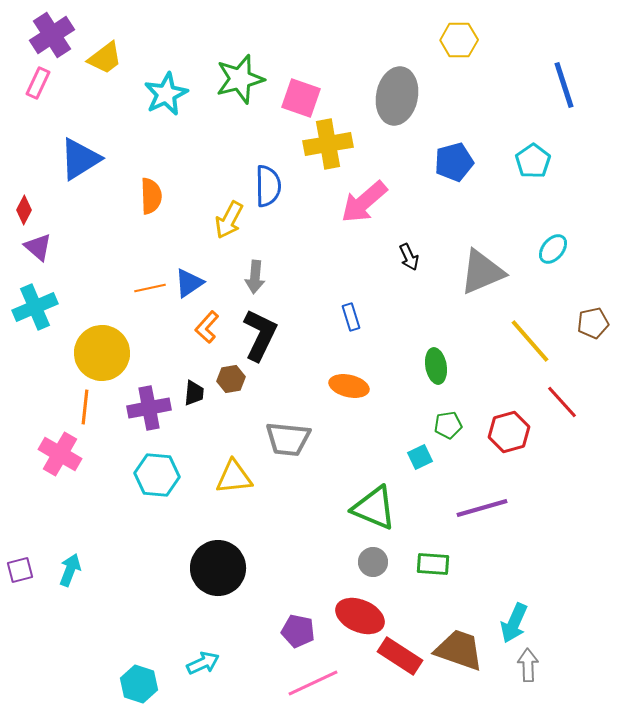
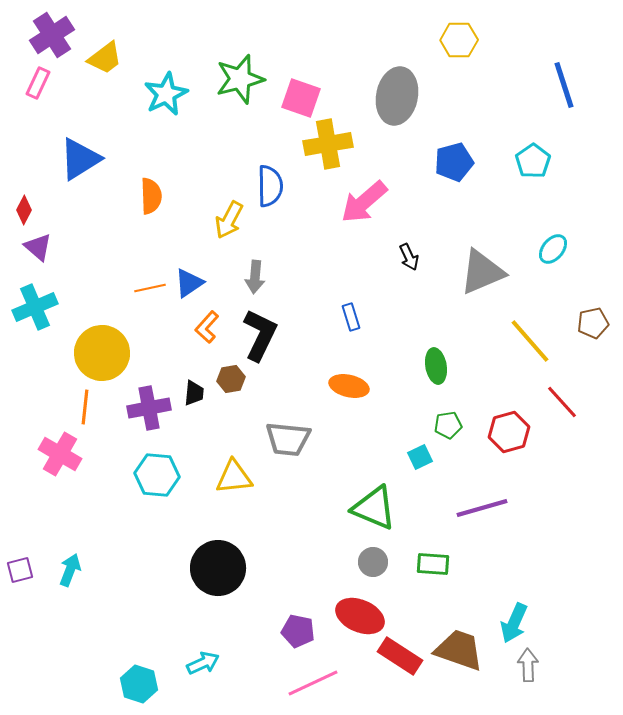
blue semicircle at (268, 186): moved 2 px right
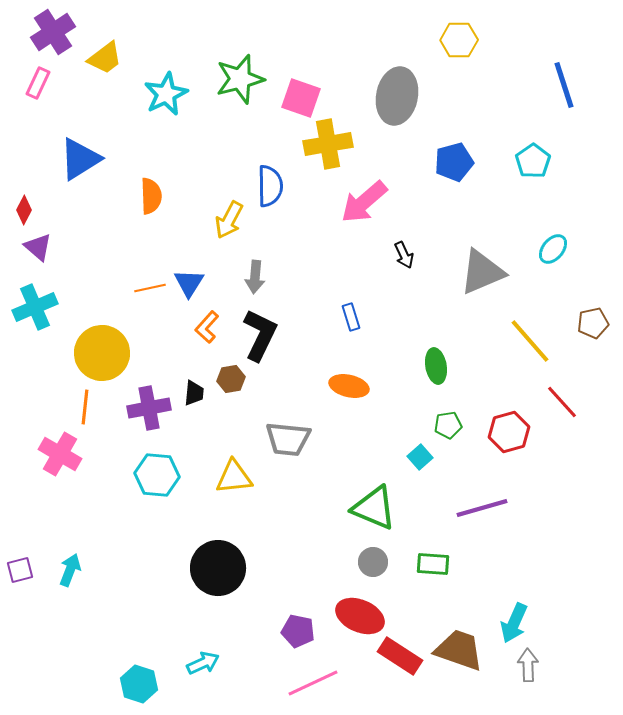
purple cross at (52, 35): moved 1 px right, 3 px up
black arrow at (409, 257): moved 5 px left, 2 px up
blue triangle at (189, 283): rotated 24 degrees counterclockwise
cyan square at (420, 457): rotated 15 degrees counterclockwise
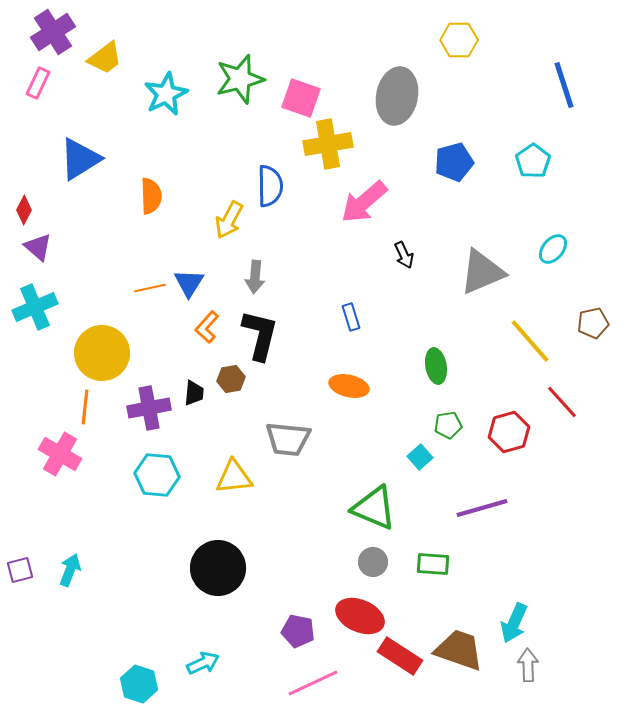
black L-shape at (260, 335): rotated 12 degrees counterclockwise
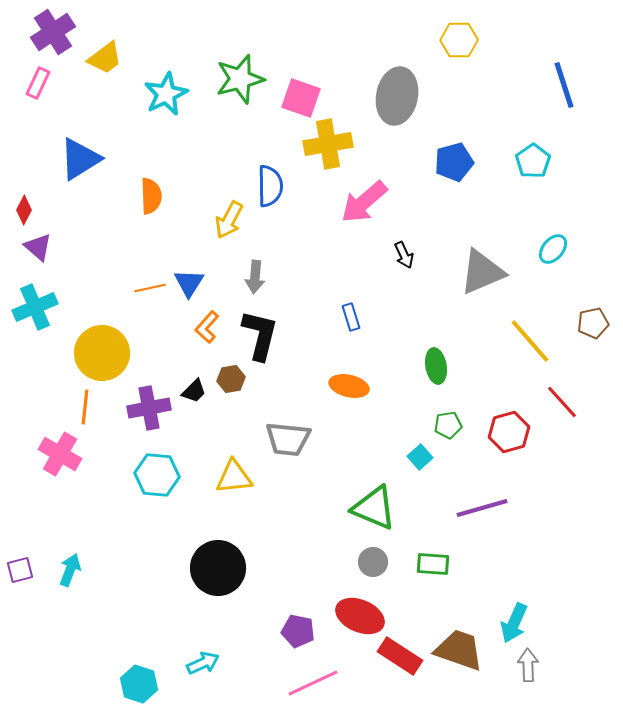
black trapezoid at (194, 393): moved 2 px up; rotated 40 degrees clockwise
